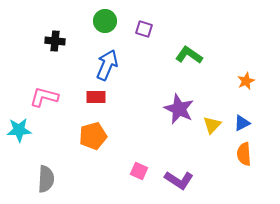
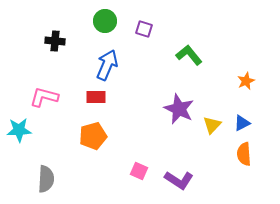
green L-shape: rotated 16 degrees clockwise
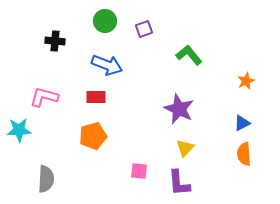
purple square: rotated 36 degrees counterclockwise
blue arrow: rotated 88 degrees clockwise
yellow triangle: moved 27 px left, 23 px down
pink square: rotated 18 degrees counterclockwise
purple L-shape: moved 3 px down; rotated 52 degrees clockwise
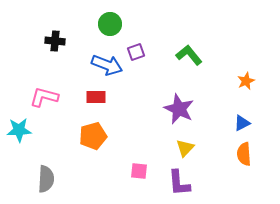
green circle: moved 5 px right, 3 px down
purple square: moved 8 px left, 23 px down
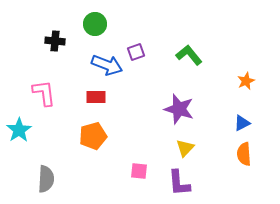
green circle: moved 15 px left
pink L-shape: moved 4 px up; rotated 68 degrees clockwise
purple star: rotated 8 degrees counterclockwise
cyan star: rotated 30 degrees counterclockwise
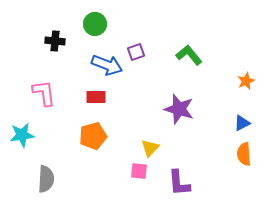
cyan star: moved 3 px right, 5 px down; rotated 25 degrees clockwise
yellow triangle: moved 35 px left
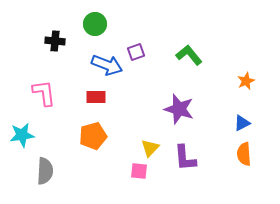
gray semicircle: moved 1 px left, 8 px up
purple L-shape: moved 6 px right, 25 px up
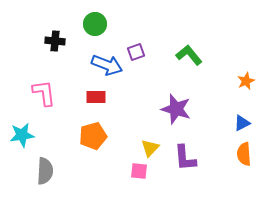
purple star: moved 3 px left
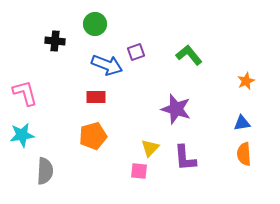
pink L-shape: moved 19 px left; rotated 8 degrees counterclockwise
blue triangle: rotated 18 degrees clockwise
